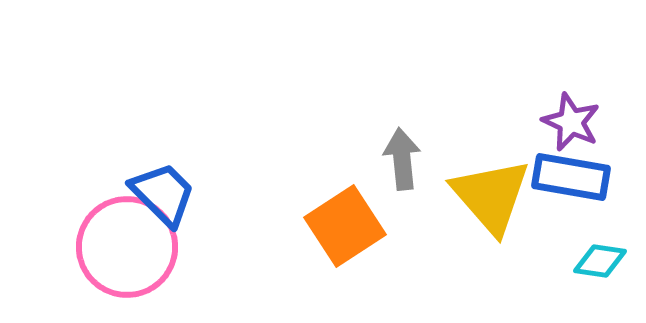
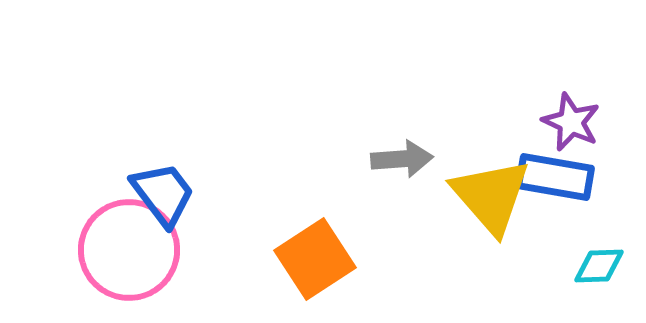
gray arrow: rotated 92 degrees clockwise
blue rectangle: moved 16 px left
blue trapezoid: rotated 8 degrees clockwise
orange square: moved 30 px left, 33 px down
pink circle: moved 2 px right, 3 px down
cyan diamond: moved 1 px left, 5 px down; rotated 10 degrees counterclockwise
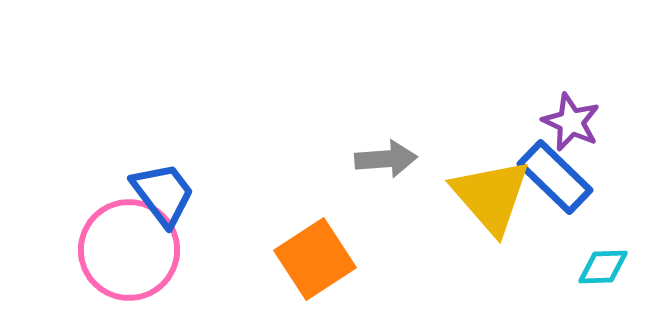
gray arrow: moved 16 px left
blue rectangle: rotated 34 degrees clockwise
cyan diamond: moved 4 px right, 1 px down
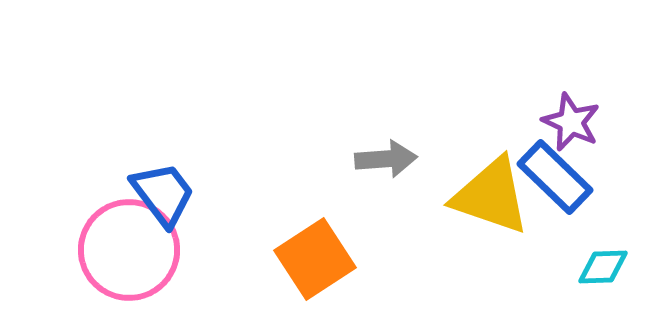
yellow triangle: rotated 30 degrees counterclockwise
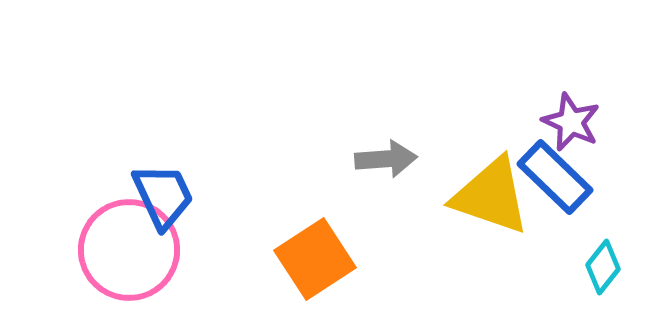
blue trapezoid: moved 2 px down; rotated 12 degrees clockwise
cyan diamond: rotated 50 degrees counterclockwise
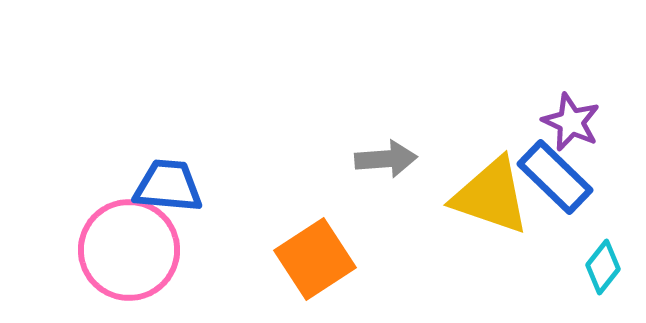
blue trapezoid: moved 5 px right, 10 px up; rotated 60 degrees counterclockwise
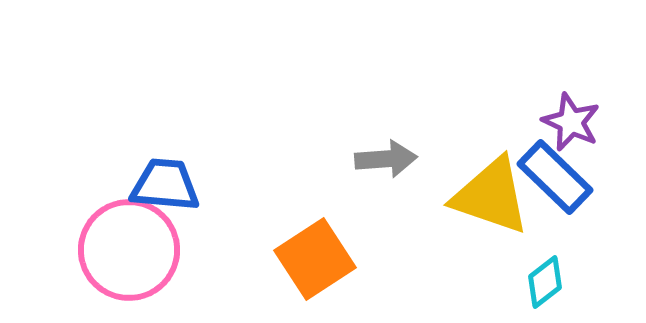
blue trapezoid: moved 3 px left, 1 px up
cyan diamond: moved 58 px left, 15 px down; rotated 14 degrees clockwise
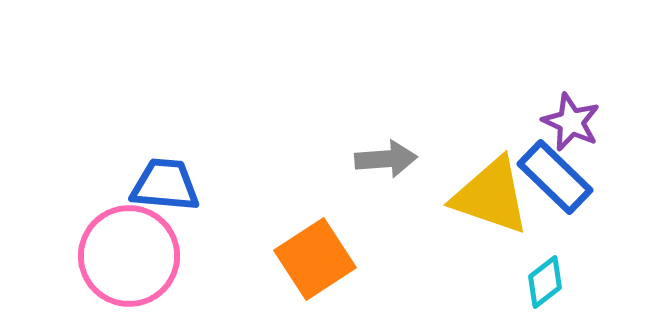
pink circle: moved 6 px down
